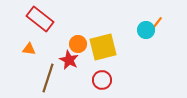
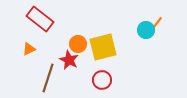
orange triangle: rotated 32 degrees counterclockwise
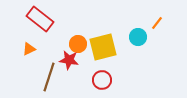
cyan circle: moved 8 px left, 7 px down
red star: rotated 18 degrees counterclockwise
brown line: moved 1 px right, 1 px up
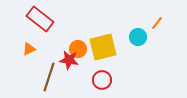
orange circle: moved 5 px down
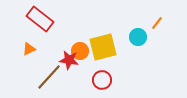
orange circle: moved 2 px right, 2 px down
brown line: rotated 24 degrees clockwise
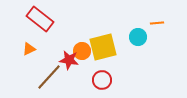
orange line: rotated 48 degrees clockwise
orange circle: moved 2 px right
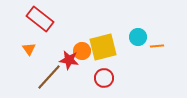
orange line: moved 23 px down
orange triangle: rotated 40 degrees counterclockwise
red circle: moved 2 px right, 2 px up
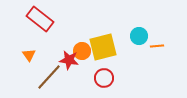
cyan circle: moved 1 px right, 1 px up
orange triangle: moved 6 px down
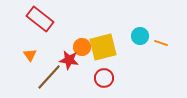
cyan circle: moved 1 px right
orange line: moved 4 px right, 3 px up; rotated 24 degrees clockwise
orange circle: moved 4 px up
orange triangle: moved 1 px right
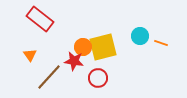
orange circle: moved 1 px right
red star: moved 5 px right, 1 px down
red circle: moved 6 px left
